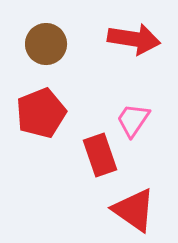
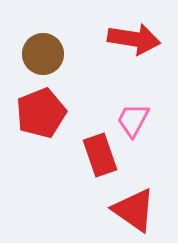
brown circle: moved 3 px left, 10 px down
pink trapezoid: rotated 6 degrees counterclockwise
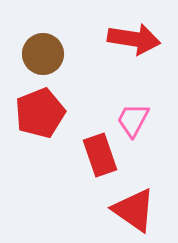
red pentagon: moved 1 px left
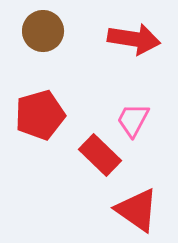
brown circle: moved 23 px up
red pentagon: moved 2 px down; rotated 6 degrees clockwise
red rectangle: rotated 27 degrees counterclockwise
red triangle: moved 3 px right
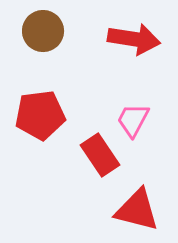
red pentagon: rotated 9 degrees clockwise
red rectangle: rotated 12 degrees clockwise
red triangle: rotated 21 degrees counterclockwise
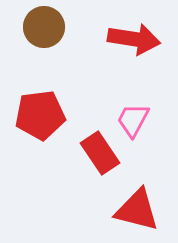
brown circle: moved 1 px right, 4 px up
red rectangle: moved 2 px up
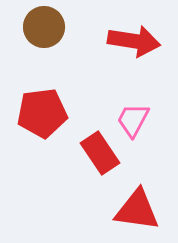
red arrow: moved 2 px down
red pentagon: moved 2 px right, 2 px up
red triangle: rotated 6 degrees counterclockwise
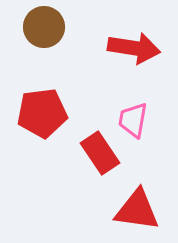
red arrow: moved 7 px down
pink trapezoid: rotated 18 degrees counterclockwise
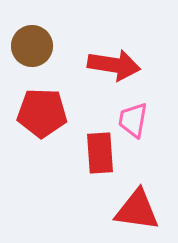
brown circle: moved 12 px left, 19 px down
red arrow: moved 20 px left, 17 px down
red pentagon: rotated 9 degrees clockwise
red rectangle: rotated 30 degrees clockwise
